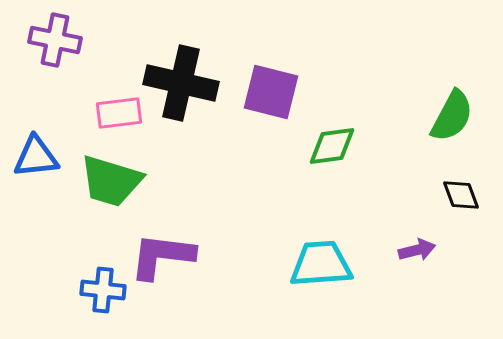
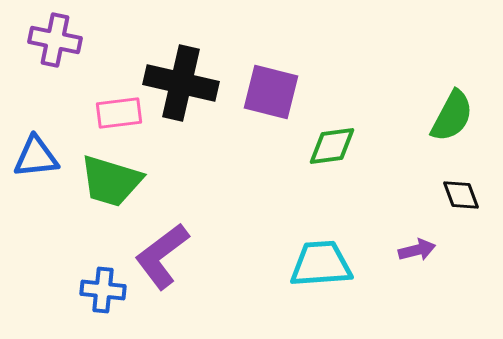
purple L-shape: rotated 44 degrees counterclockwise
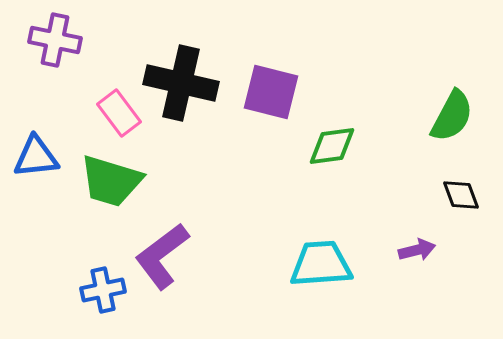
pink rectangle: rotated 60 degrees clockwise
blue cross: rotated 18 degrees counterclockwise
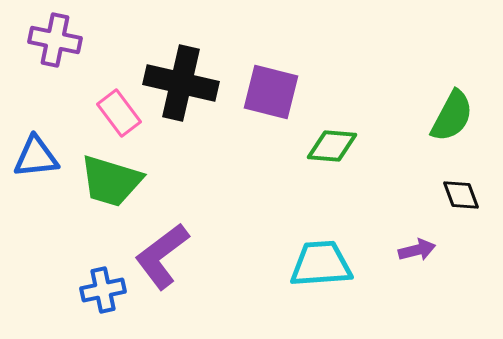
green diamond: rotated 12 degrees clockwise
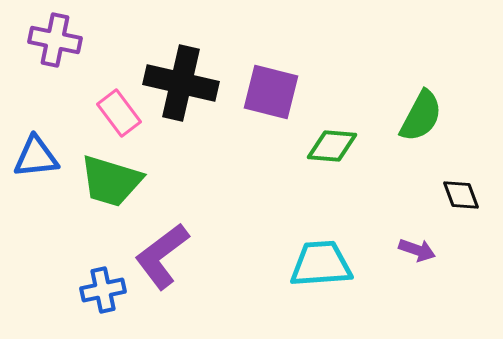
green semicircle: moved 31 px left
purple arrow: rotated 33 degrees clockwise
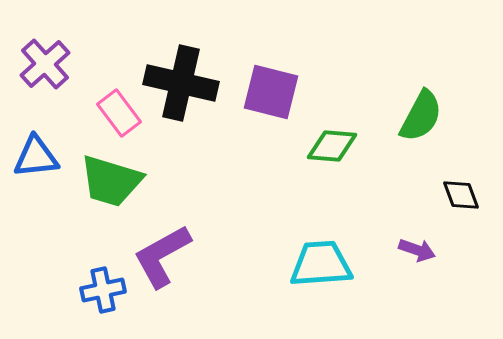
purple cross: moved 10 px left, 24 px down; rotated 36 degrees clockwise
purple L-shape: rotated 8 degrees clockwise
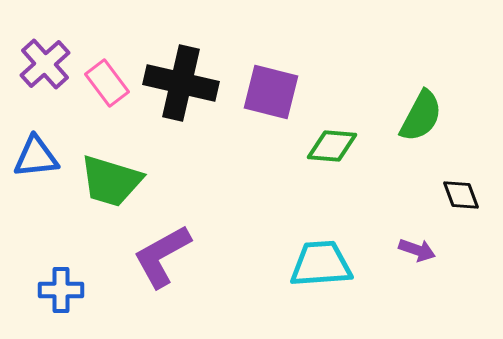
pink rectangle: moved 12 px left, 30 px up
blue cross: moved 42 px left; rotated 12 degrees clockwise
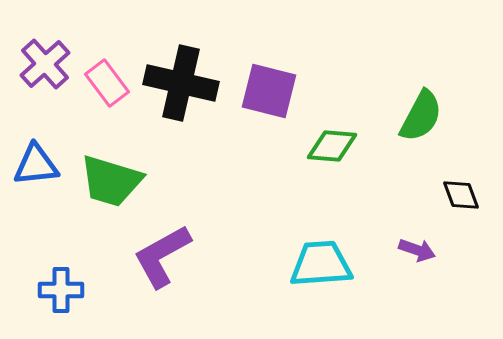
purple square: moved 2 px left, 1 px up
blue triangle: moved 8 px down
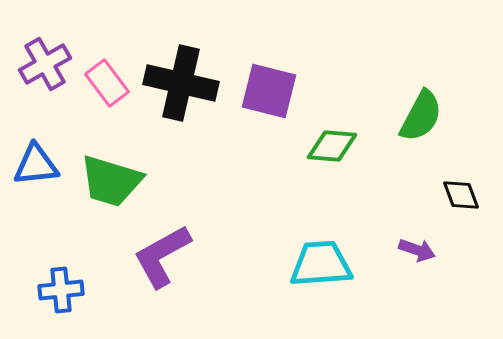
purple cross: rotated 12 degrees clockwise
blue cross: rotated 6 degrees counterclockwise
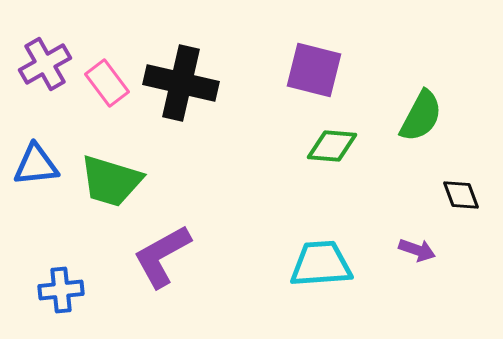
purple square: moved 45 px right, 21 px up
